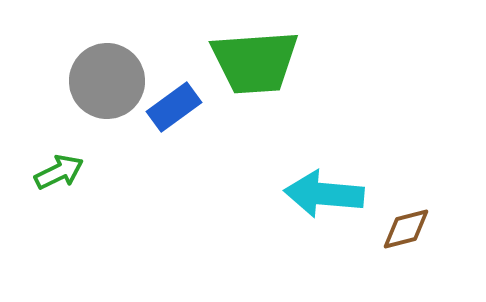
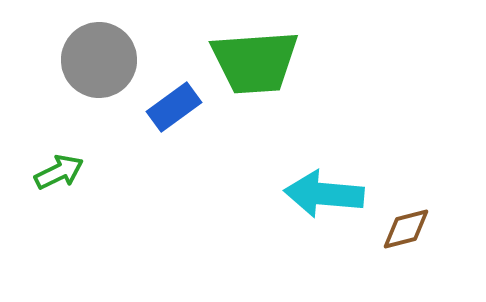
gray circle: moved 8 px left, 21 px up
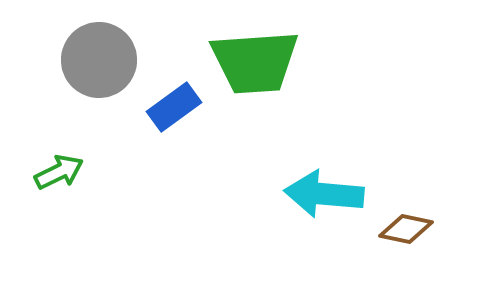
brown diamond: rotated 26 degrees clockwise
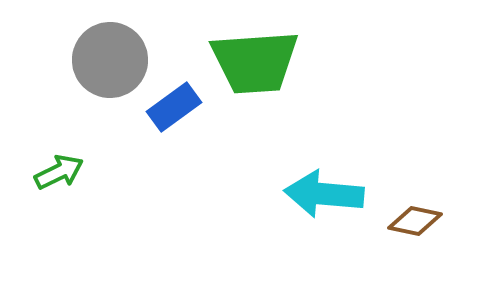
gray circle: moved 11 px right
brown diamond: moved 9 px right, 8 px up
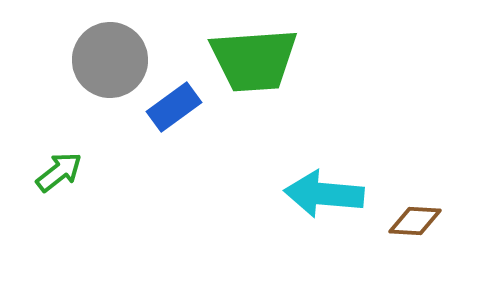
green trapezoid: moved 1 px left, 2 px up
green arrow: rotated 12 degrees counterclockwise
brown diamond: rotated 8 degrees counterclockwise
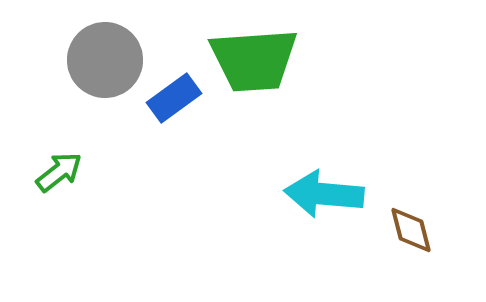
gray circle: moved 5 px left
blue rectangle: moved 9 px up
brown diamond: moved 4 px left, 9 px down; rotated 72 degrees clockwise
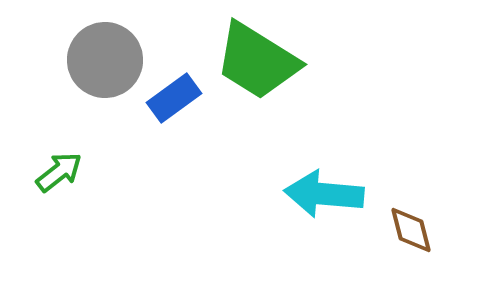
green trapezoid: moved 3 px right, 1 px down; rotated 36 degrees clockwise
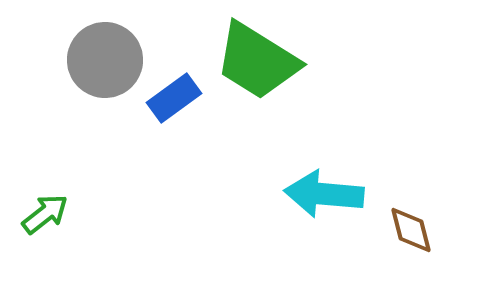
green arrow: moved 14 px left, 42 px down
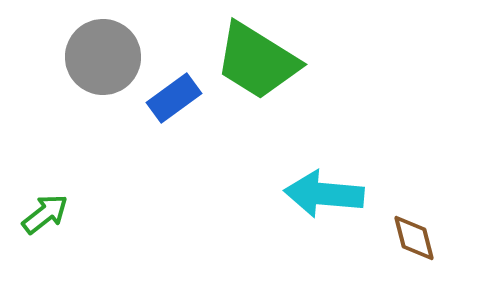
gray circle: moved 2 px left, 3 px up
brown diamond: moved 3 px right, 8 px down
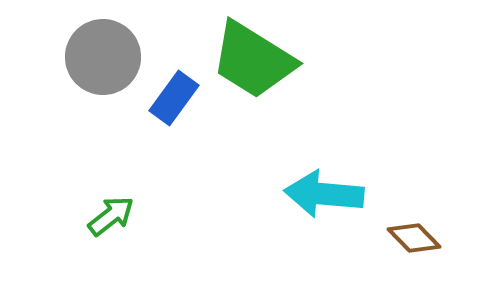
green trapezoid: moved 4 px left, 1 px up
blue rectangle: rotated 18 degrees counterclockwise
green arrow: moved 66 px right, 2 px down
brown diamond: rotated 30 degrees counterclockwise
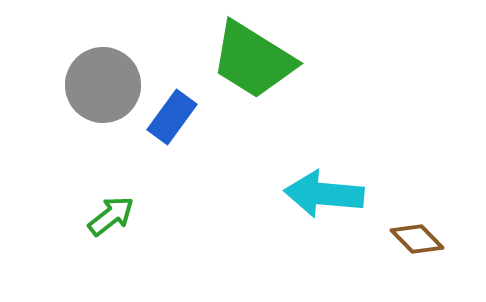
gray circle: moved 28 px down
blue rectangle: moved 2 px left, 19 px down
brown diamond: moved 3 px right, 1 px down
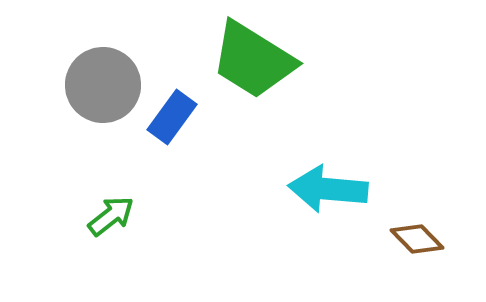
cyan arrow: moved 4 px right, 5 px up
